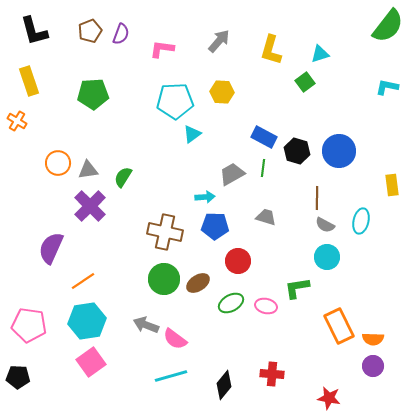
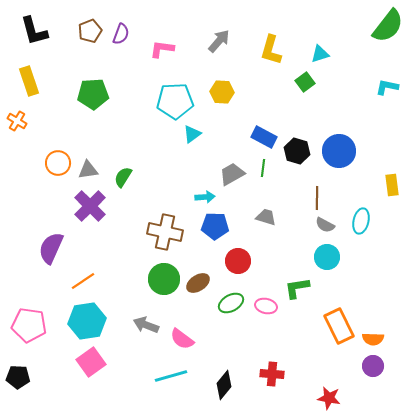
pink semicircle at (175, 339): moved 7 px right
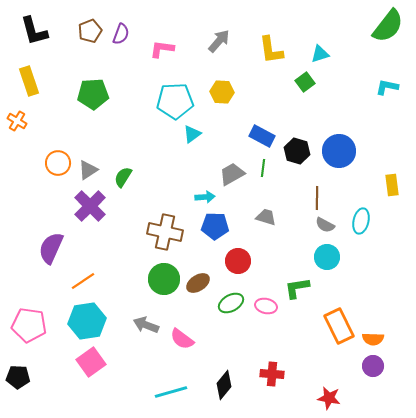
yellow L-shape at (271, 50): rotated 24 degrees counterclockwise
blue rectangle at (264, 137): moved 2 px left, 1 px up
gray triangle at (88, 170): rotated 25 degrees counterclockwise
cyan line at (171, 376): moved 16 px down
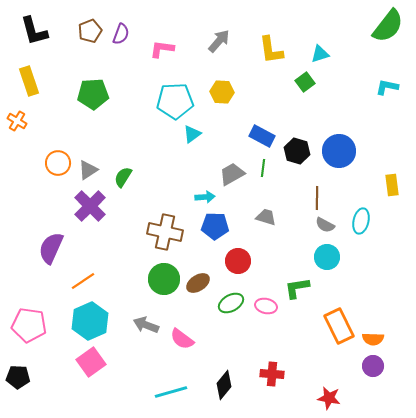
cyan hexagon at (87, 321): moved 3 px right; rotated 15 degrees counterclockwise
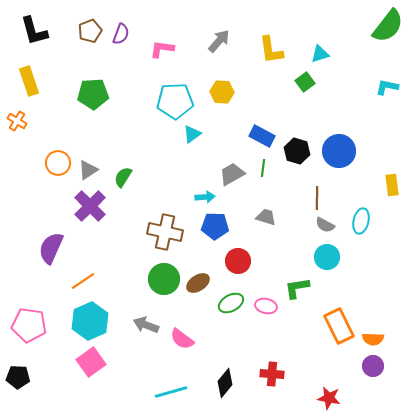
black diamond at (224, 385): moved 1 px right, 2 px up
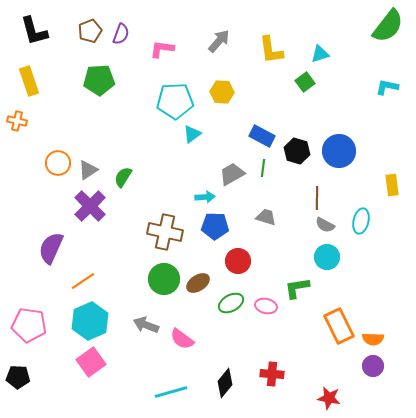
green pentagon at (93, 94): moved 6 px right, 14 px up
orange cross at (17, 121): rotated 18 degrees counterclockwise
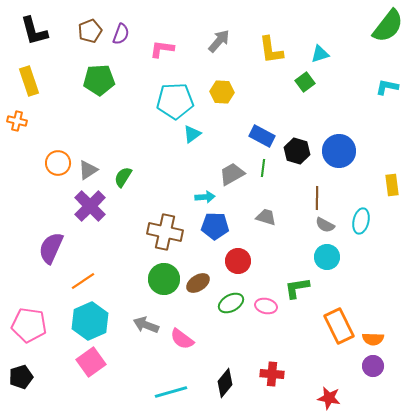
black pentagon at (18, 377): moved 3 px right; rotated 20 degrees counterclockwise
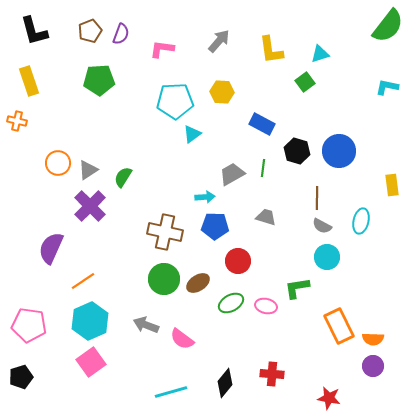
blue rectangle at (262, 136): moved 12 px up
gray semicircle at (325, 225): moved 3 px left, 1 px down
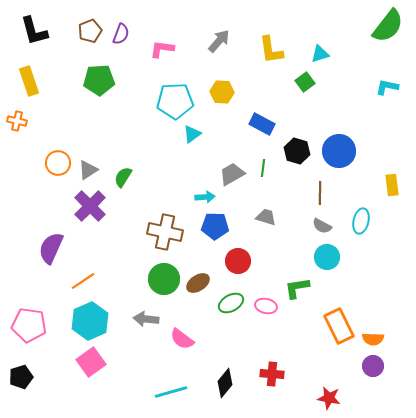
brown line at (317, 198): moved 3 px right, 5 px up
gray arrow at (146, 325): moved 6 px up; rotated 15 degrees counterclockwise
